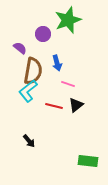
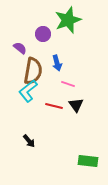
black triangle: rotated 28 degrees counterclockwise
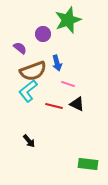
brown semicircle: rotated 60 degrees clockwise
black triangle: moved 1 px right, 1 px up; rotated 28 degrees counterclockwise
green rectangle: moved 3 px down
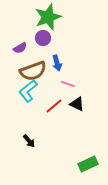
green star: moved 20 px left, 3 px up
purple circle: moved 4 px down
purple semicircle: rotated 112 degrees clockwise
red line: rotated 54 degrees counterclockwise
green rectangle: rotated 30 degrees counterclockwise
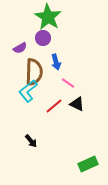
green star: rotated 20 degrees counterclockwise
blue arrow: moved 1 px left, 1 px up
brown semicircle: moved 1 px right, 1 px down; rotated 68 degrees counterclockwise
pink line: moved 1 px up; rotated 16 degrees clockwise
black arrow: moved 2 px right
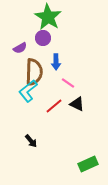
blue arrow: rotated 14 degrees clockwise
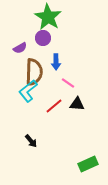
black triangle: rotated 21 degrees counterclockwise
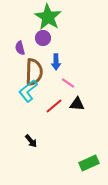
purple semicircle: rotated 104 degrees clockwise
green rectangle: moved 1 px right, 1 px up
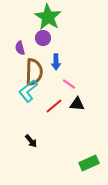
pink line: moved 1 px right, 1 px down
